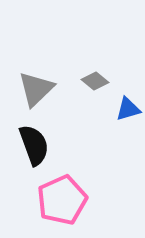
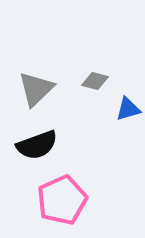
gray diamond: rotated 24 degrees counterclockwise
black semicircle: moved 3 px right; rotated 90 degrees clockwise
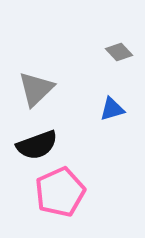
gray diamond: moved 24 px right, 29 px up; rotated 32 degrees clockwise
blue triangle: moved 16 px left
pink pentagon: moved 2 px left, 8 px up
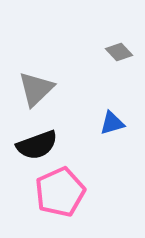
blue triangle: moved 14 px down
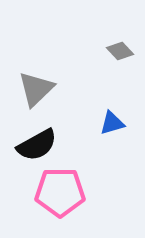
gray diamond: moved 1 px right, 1 px up
black semicircle: rotated 9 degrees counterclockwise
pink pentagon: rotated 24 degrees clockwise
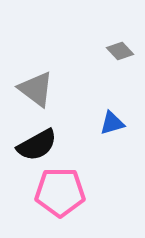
gray triangle: rotated 39 degrees counterclockwise
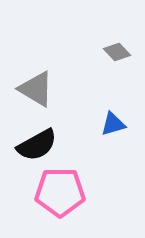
gray diamond: moved 3 px left, 1 px down
gray triangle: rotated 6 degrees counterclockwise
blue triangle: moved 1 px right, 1 px down
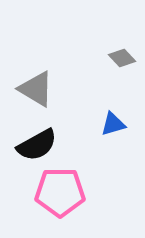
gray diamond: moved 5 px right, 6 px down
